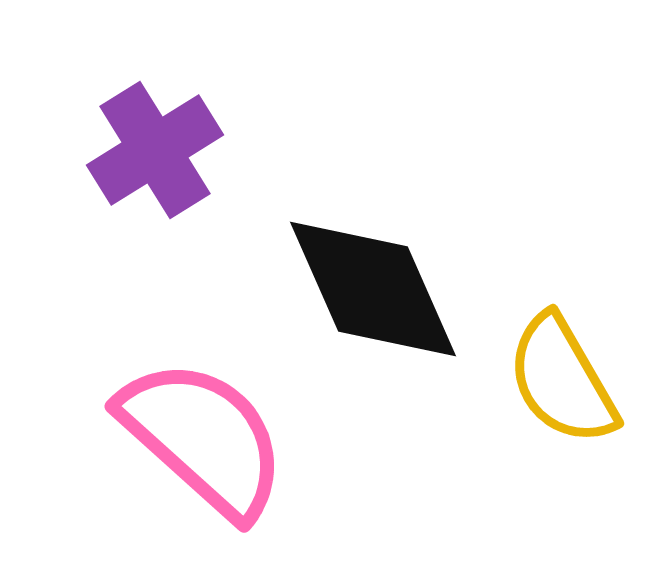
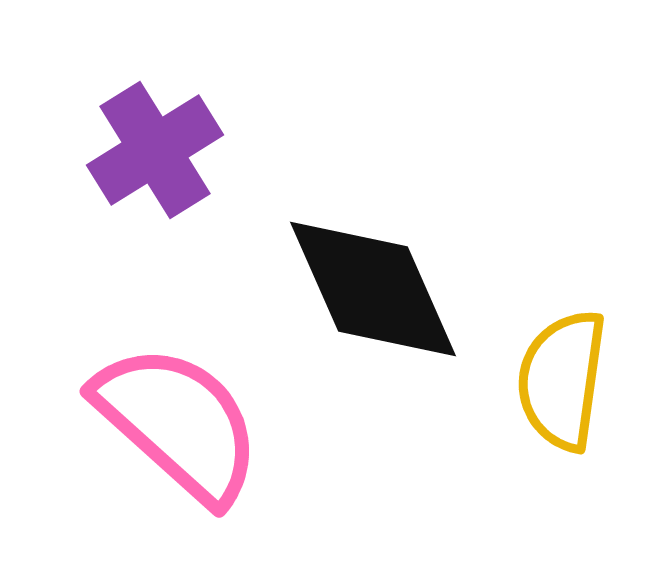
yellow semicircle: rotated 38 degrees clockwise
pink semicircle: moved 25 px left, 15 px up
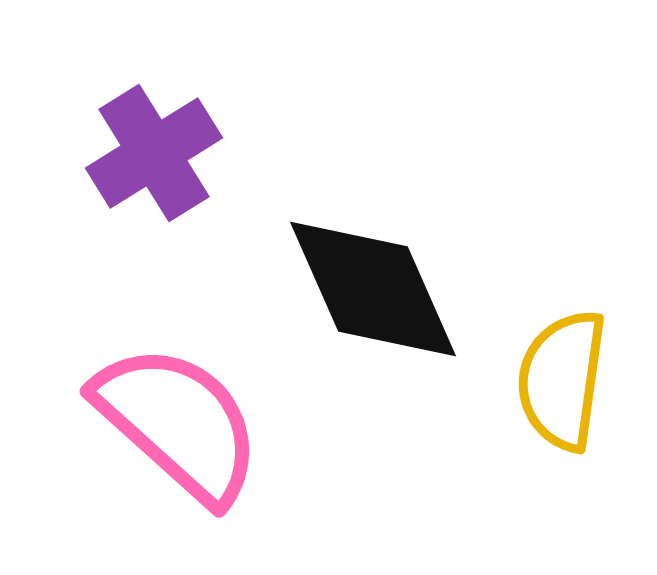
purple cross: moved 1 px left, 3 px down
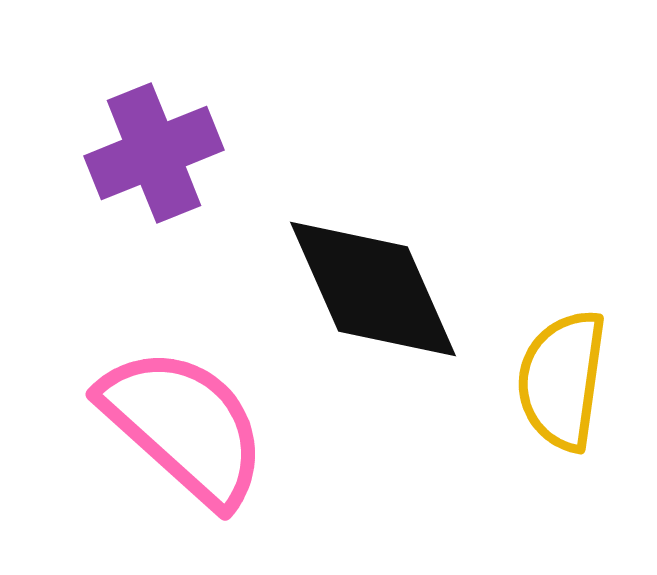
purple cross: rotated 10 degrees clockwise
pink semicircle: moved 6 px right, 3 px down
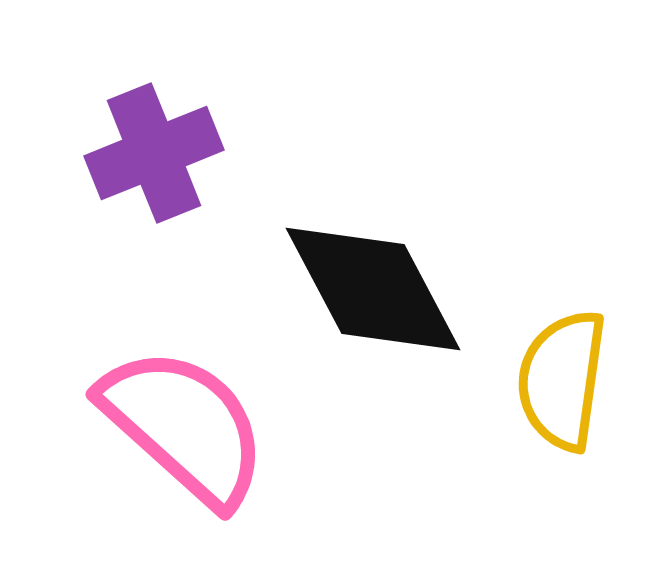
black diamond: rotated 4 degrees counterclockwise
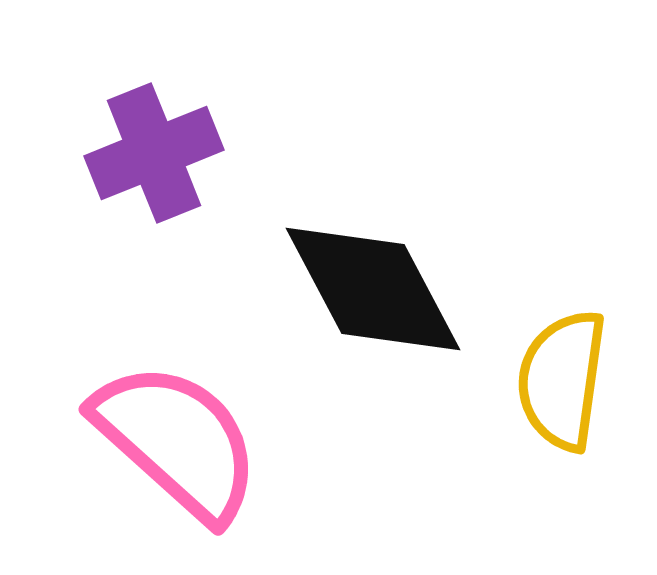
pink semicircle: moved 7 px left, 15 px down
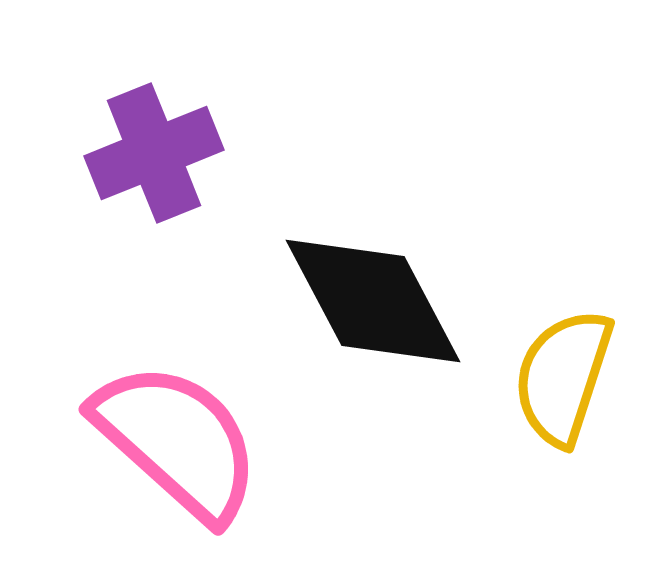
black diamond: moved 12 px down
yellow semicircle: moved 1 px right, 3 px up; rotated 10 degrees clockwise
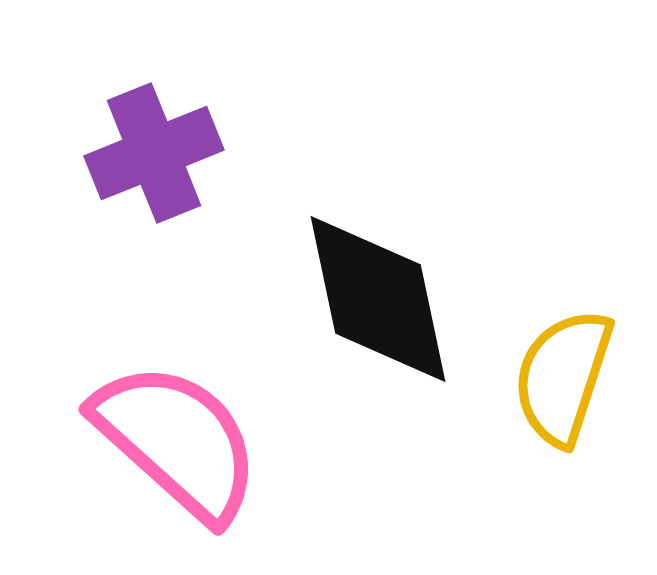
black diamond: moved 5 px right, 2 px up; rotated 16 degrees clockwise
